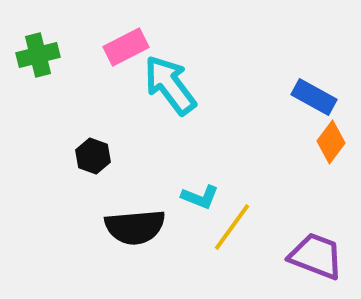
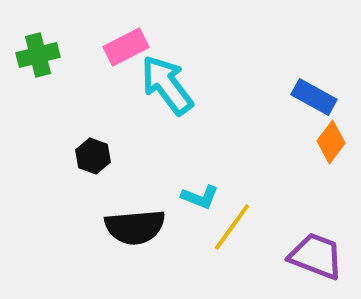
cyan arrow: moved 3 px left
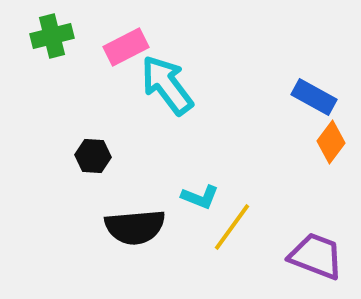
green cross: moved 14 px right, 19 px up
black hexagon: rotated 16 degrees counterclockwise
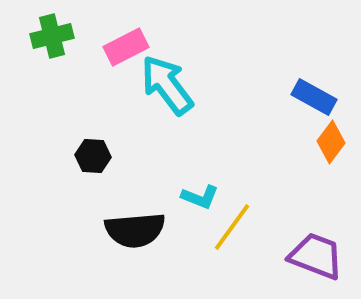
black semicircle: moved 3 px down
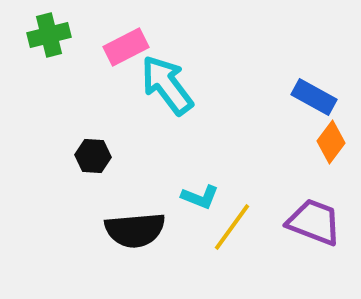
green cross: moved 3 px left, 1 px up
purple trapezoid: moved 2 px left, 34 px up
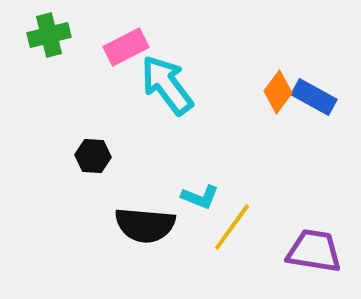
orange diamond: moved 53 px left, 50 px up
purple trapezoid: moved 29 px down; rotated 12 degrees counterclockwise
black semicircle: moved 10 px right, 5 px up; rotated 10 degrees clockwise
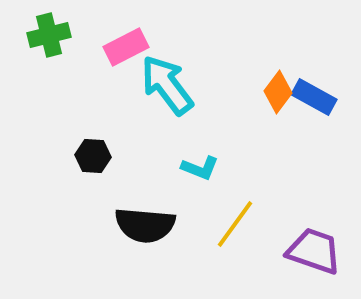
cyan L-shape: moved 29 px up
yellow line: moved 3 px right, 3 px up
purple trapezoid: rotated 10 degrees clockwise
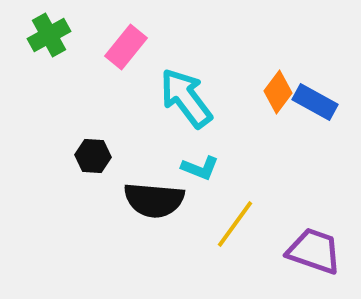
green cross: rotated 15 degrees counterclockwise
pink rectangle: rotated 24 degrees counterclockwise
cyan arrow: moved 19 px right, 13 px down
blue rectangle: moved 1 px right, 5 px down
black semicircle: moved 9 px right, 25 px up
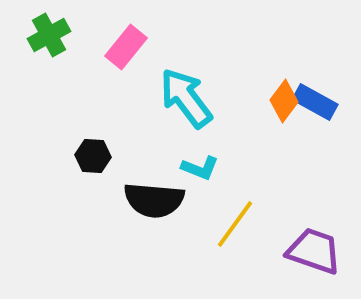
orange diamond: moved 6 px right, 9 px down
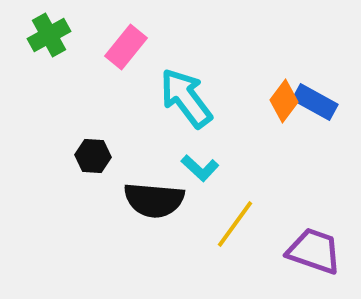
cyan L-shape: rotated 21 degrees clockwise
